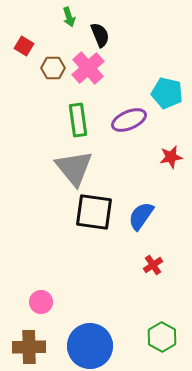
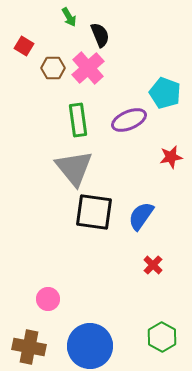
green arrow: rotated 12 degrees counterclockwise
cyan pentagon: moved 2 px left; rotated 8 degrees clockwise
red cross: rotated 12 degrees counterclockwise
pink circle: moved 7 px right, 3 px up
brown cross: rotated 12 degrees clockwise
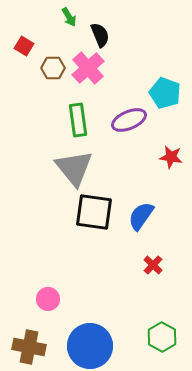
red star: rotated 20 degrees clockwise
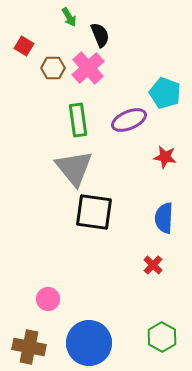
red star: moved 6 px left
blue semicircle: moved 23 px right, 2 px down; rotated 32 degrees counterclockwise
blue circle: moved 1 px left, 3 px up
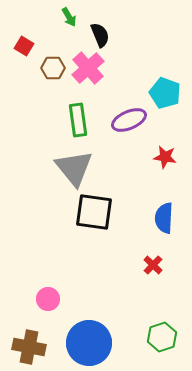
green hexagon: rotated 12 degrees clockwise
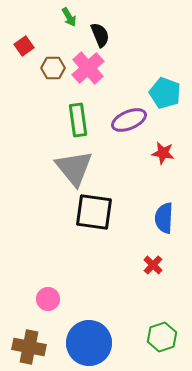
red square: rotated 24 degrees clockwise
red star: moved 2 px left, 4 px up
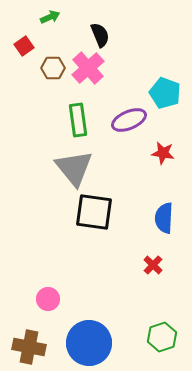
green arrow: moved 19 px left; rotated 84 degrees counterclockwise
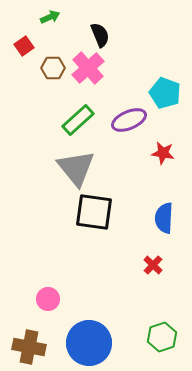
green rectangle: rotated 56 degrees clockwise
gray triangle: moved 2 px right
